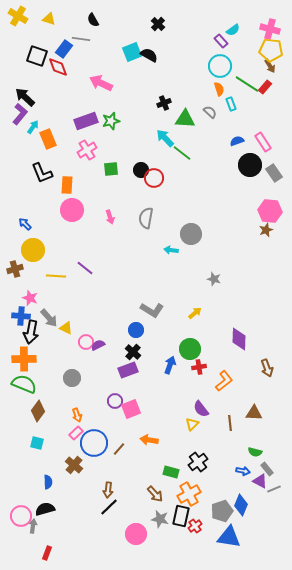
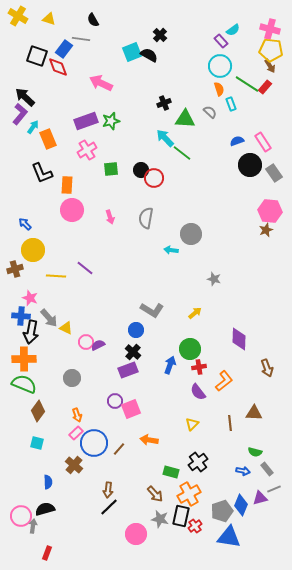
black cross at (158, 24): moved 2 px right, 11 px down
purple semicircle at (201, 409): moved 3 px left, 17 px up
purple triangle at (260, 481): moved 17 px down; rotated 42 degrees counterclockwise
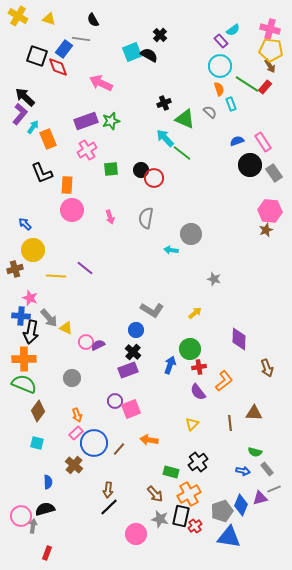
green triangle at (185, 119): rotated 20 degrees clockwise
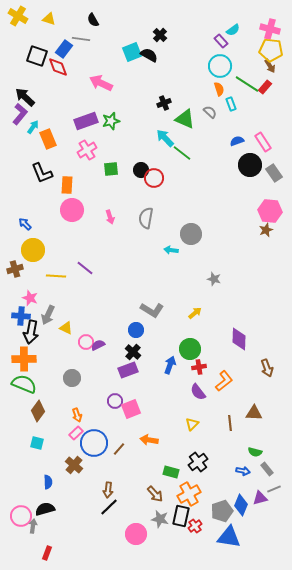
gray arrow at (49, 318): moved 1 px left, 3 px up; rotated 66 degrees clockwise
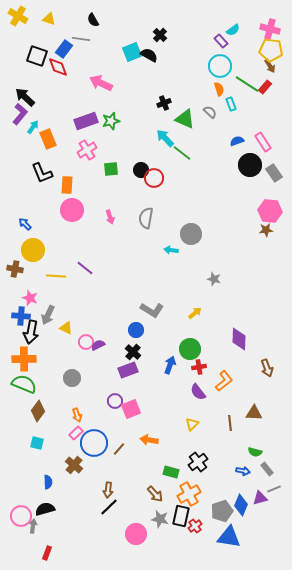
brown star at (266, 230): rotated 16 degrees clockwise
brown cross at (15, 269): rotated 28 degrees clockwise
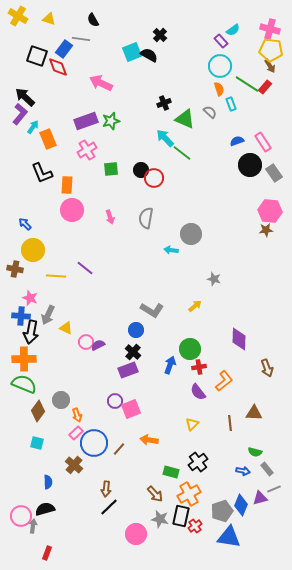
yellow arrow at (195, 313): moved 7 px up
gray circle at (72, 378): moved 11 px left, 22 px down
brown arrow at (108, 490): moved 2 px left, 1 px up
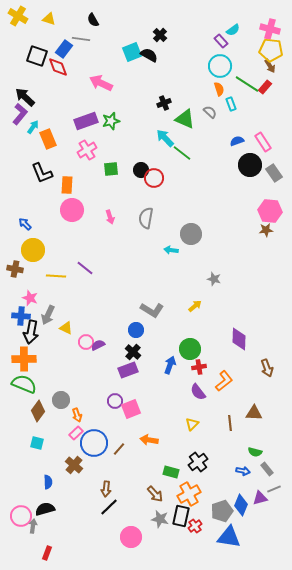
pink circle at (136, 534): moved 5 px left, 3 px down
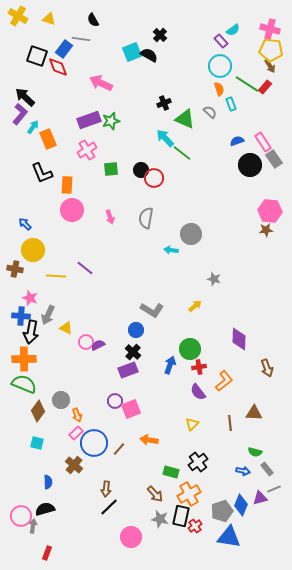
purple rectangle at (86, 121): moved 3 px right, 1 px up
gray rectangle at (274, 173): moved 14 px up
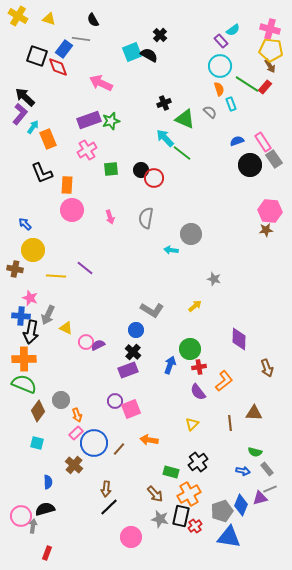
gray line at (274, 489): moved 4 px left
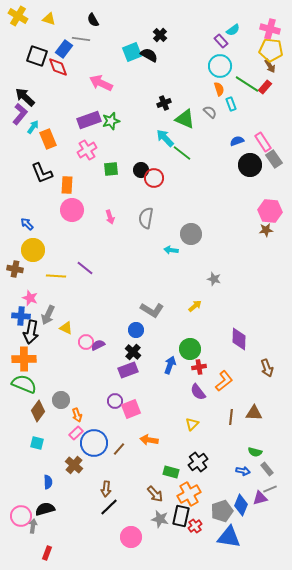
blue arrow at (25, 224): moved 2 px right
brown line at (230, 423): moved 1 px right, 6 px up; rotated 14 degrees clockwise
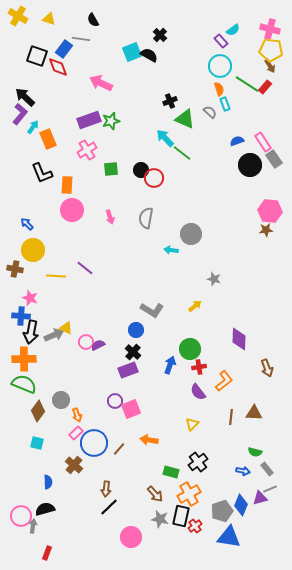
black cross at (164, 103): moved 6 px right, 2 px up
cyan rectangle at (231, 104): moved 6 px left
gray arrow at (48, 315): moved 6 px right, 20 px down; rotated 138 degrees counterclockwise
